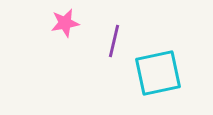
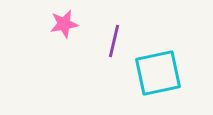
pink star: moved 1 px left, 1 px down
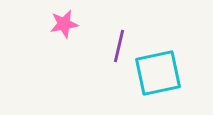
purple line: moved 5 px right, 5 px down
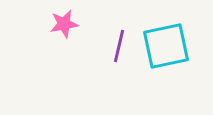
cyan square: moved 8 px right, 27 px up
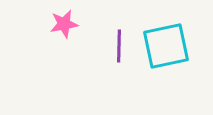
purple line: rotated 12 degrees counterclockwise
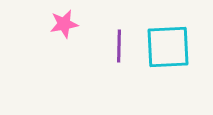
cyan square: moved 2 px right, 1 px down; rotated 9 degrees clockwise
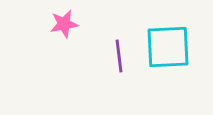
purple line: moved 10 px down; rotated 8 degrees counterclockwise
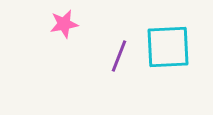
purple line: rotated 28 degrees clockwise
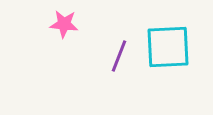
pink star: rotated 16 degrees clockwise
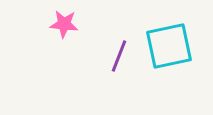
cyan square: moved 1 px right, 1 px up; rotated 9 degrees counterclockwise
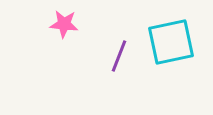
cyan square: moved 2 px right, 4 px up
